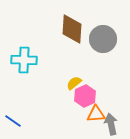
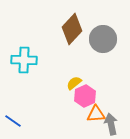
brown diamond: rotated 40 degrees clockwise
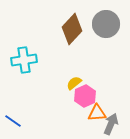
gray circle: moved 3 px right, 15 px up
cyan cross: rotated 10 degrees counterclockwise
orange triangle: moved 1 px right, 1 px up
gray arrow: rotated 35 degrees clockwise
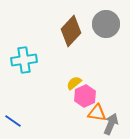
brown diamond: moved 1 px left, 2 px down
orange triangle: rotated 12 degrees clockwise
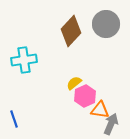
orange triangle: moved 3 px right, 3 px up
blue line: moved 1 px right, 2 px up; rotated 36 degrees clockwise
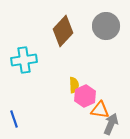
gray circle: moved 2 px down
brown diamond: moved 8 px left
yellow semicircle: moved 2 px down; rotated 126 degrees clockwise
